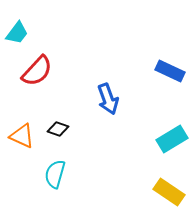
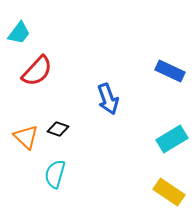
cyan trapezoid: moved 2 px right
orange triangle: moved 4 px right, 1 px down; rotated 20 degrees clockwise
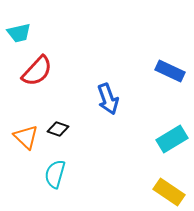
cyan trapezoid: rotated 40 degrees clockwise
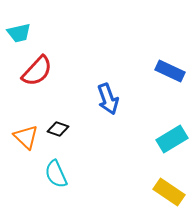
cyan semicircle: moved 1 px right; rotated 40 degrees counterclockwise
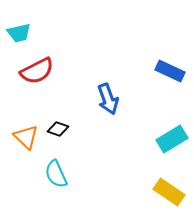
red semicircle: rotated 20 degrees clockwise
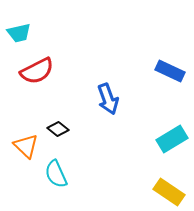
black diamond: rotated 20 degrees clockwise
orange triangle: moved 9 px down
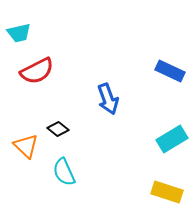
cyan semicircle: moved 8 px right, 2 px up
yellow rectangle: moved 2 px left; rotated 16 degrees counterclockwise
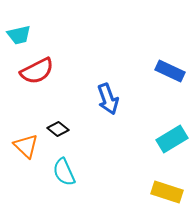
cyan trapezoid: moved 2 px down
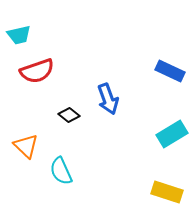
red semicircle: rotated 8 degrees clockwise
black diamond: moved 11 px right, 14 px up
cyan rectangle: moved 5 px up
cyan semicircle: moved 3 px left, 1 px up
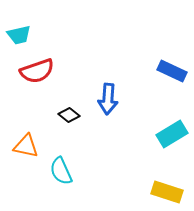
blue rectangle: moved 2 px right
blue arrow: rotated 24 degrees clockwise
orange triangle: rotated 32 degrees counterclockwise
